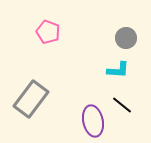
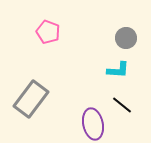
purple ellipse: moved 3 px down
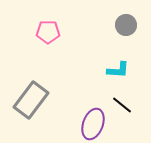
pink pentagon: rotated 20 degrees counterclockwise
gray circle: moved 13 px up
gray rectangle: moved 1 px down
purple ellipse: rotated 32 degrees clockwise
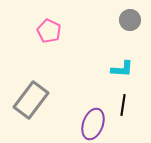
gray circle: moved 4 px right, 5 px up
pink pentagon: moved 1 px right, 1 px up; rotated 25 degrees clockwise
cyan L-shape: moved 4 px right, 1 px up
black line: moved 1 px right; rotated 60 degrees clockwise
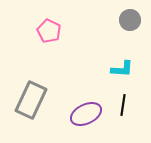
gray rectangle: rotated 12 degrees counterclockwise
purple ellipse: moved 7 px left, 10 px up; rotated 44 degrees clockwise
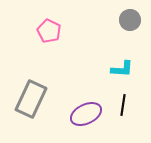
gray rectangle: moved 1 px up
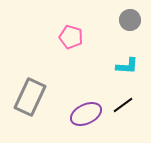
pink pentagon: moved 22 px right, 6 px down; rotated 10 degrees counterclockwise
cyan L-shape: moved 5 px right, 3 px up
gray rectangle: moved 1 px left, 2 px up
black line: rotated 45 degrees clockwise
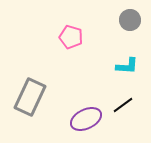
purple ellipse: moved 5 px down
